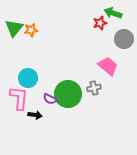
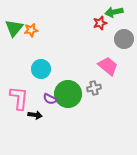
green arrow: moved 1 px right, 1 px up; rotated 30 degrees counterclockwise
cyan circle: moved 13 px right, 9 px up
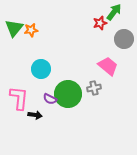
green arrow: rotated 138 degrees clockwise
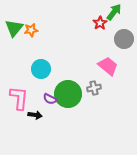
red star: rotated 16 degrees counterclockwise
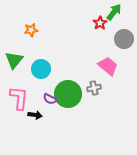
green triangle: moved 32 px down
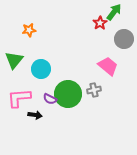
orange star: moved 2 px left
gray cross: moved 2 px down
pink L-shape: rotated 100 degrees counterclockwise
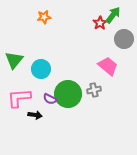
green arrow: moved 1 px left, 3 px down
orange star: moved 15 px right, 13 px up
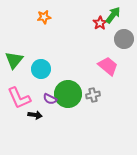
gray cross: moved 1 px left, 5 px down
pink L-shape: rotated 110 degrees counterclockwise
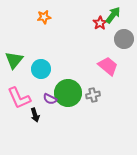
green circle: moved 1 px up
black arrow: rotated 64 degrees clockwise
